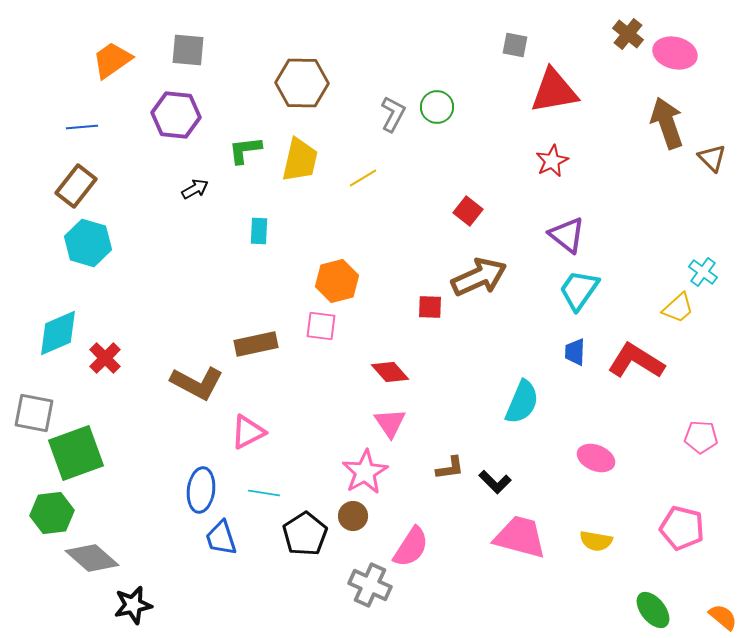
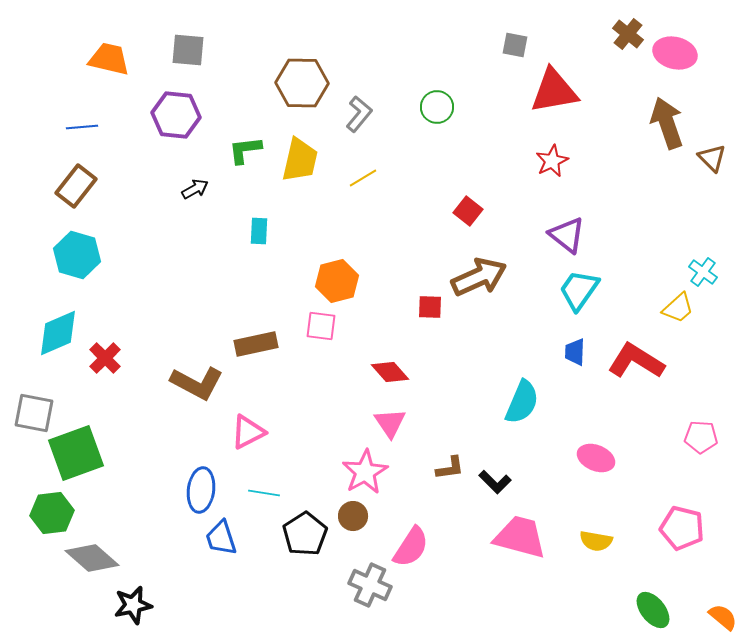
orange trapezoid at (112, 60): moved 3 px left, 1 px up; rotated 48 degrees clockwise
gray L-shape at (393, 114): moved 34 px left; rotated 12 degrees clockwise
cyan hexagon at (88, 243): moved 11 px left, 12 px down
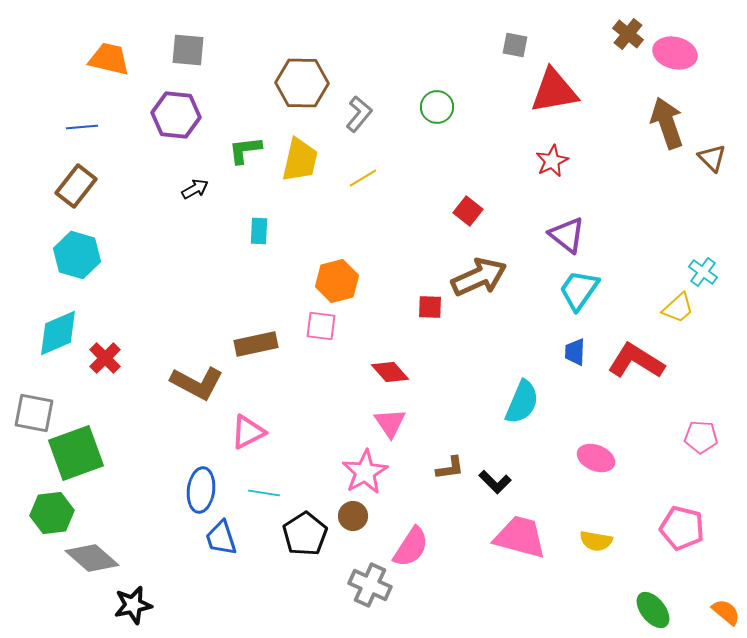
orange semicircle at (723, 617): moved 3 px right, 5 px up
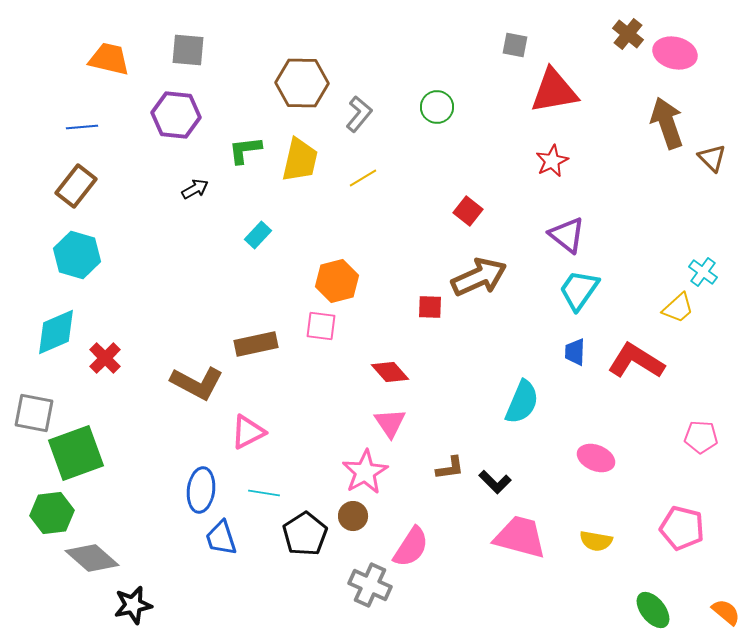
cyan rectangle at (259, 231): moved 1 px left, 4 px down; rotated 40 degrees clockwise
cyan diamond at (58, 333): moved 2 px left, 1 px up
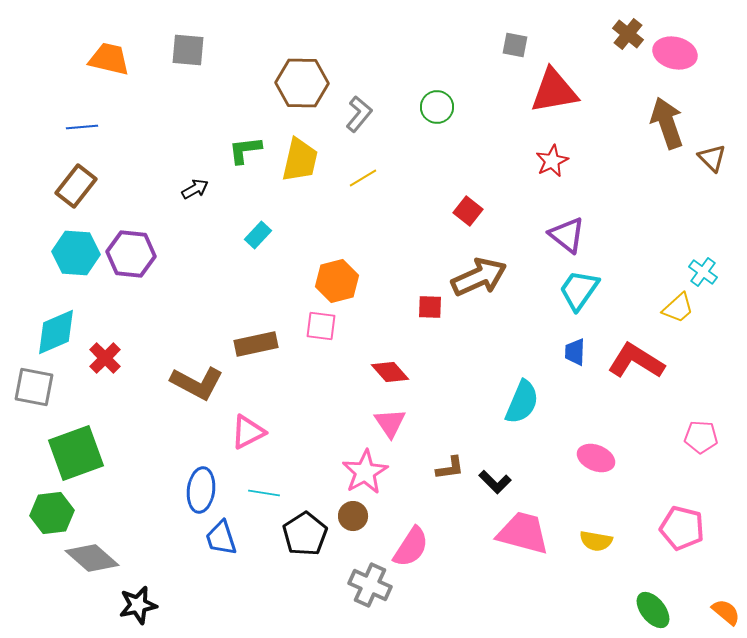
purple hexagon at (176, 115): moved 45 px left, 139 px down
cyan hexagon at (77, 255): moved 1 px left, 2 px up; rotated 12 degrees counterclockwise
gray square at (34, 413): moved 26 px up
pink trapezoid at (520, 537): moved 3 px right, 4 px up
black star at (133, 605): moved 5 px right
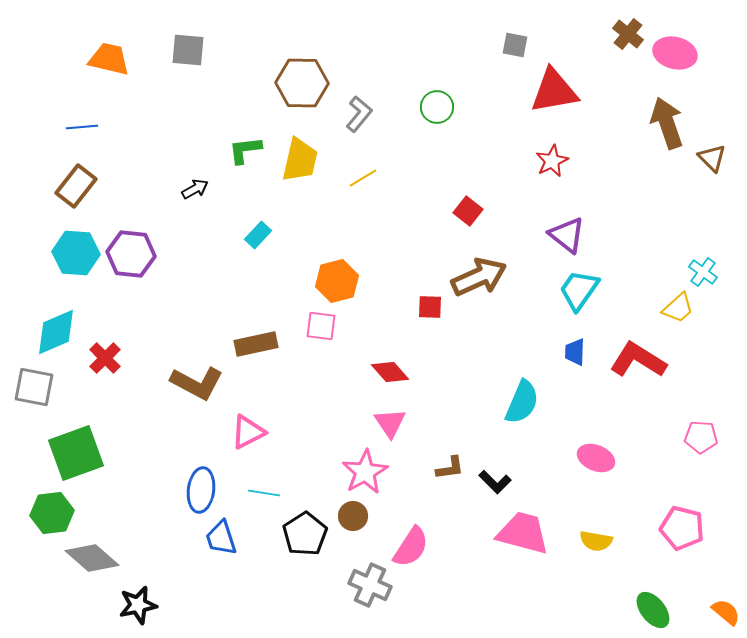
red L-shape at (636, 361): moved 2 px right, 1 px up
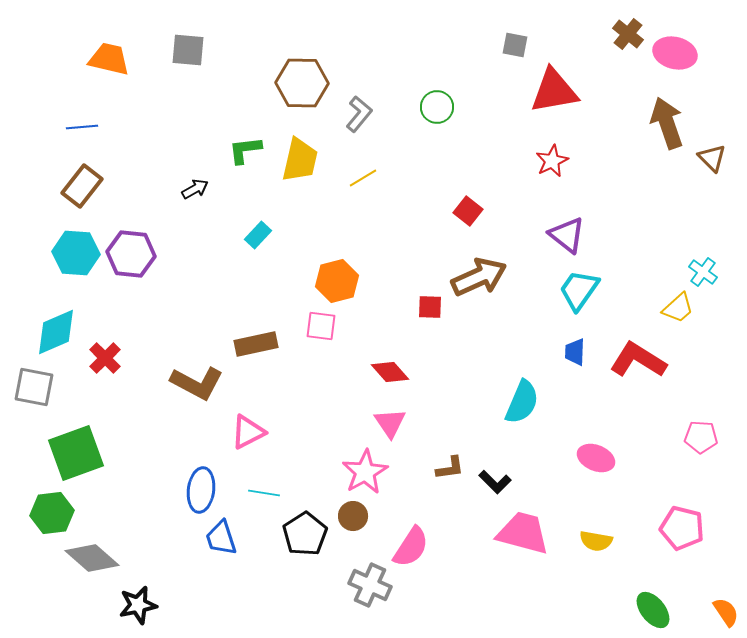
brown rectangle at (76, 186): moved 6 px right
orange semicircle at (726, 612): rotated 16 degrees clockwise
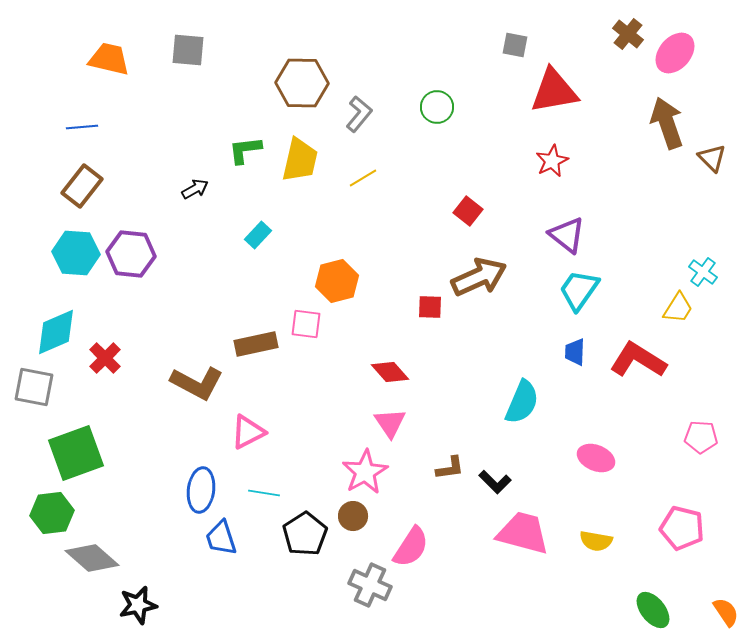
pink ellipse at (675, 53): rotated 63 degrees counterclockwise
yellow trapezoid at (678, 308): rotated 16 degrees counterclockwise
pink square at (321, 326): moved 15 px left, 2 px up
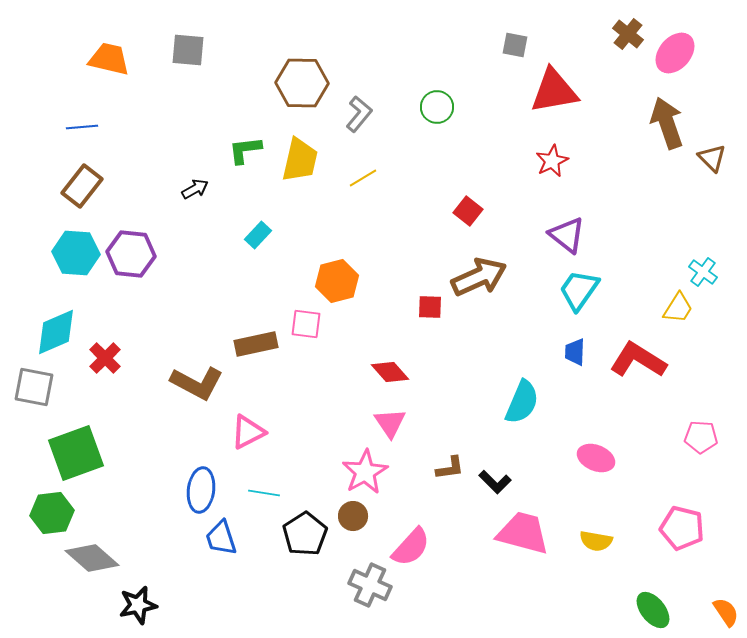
pink semicircle at (411, 547): rotated 9 degrees clockwise
